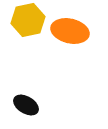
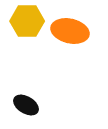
yellow hexagon: moved 1 px left, 1 px down; rotated 12 degrees clockwise
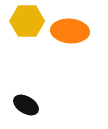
orange ellipse: rotated 9 degrees counterclockwise
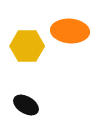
yellow hexagon: moved 25 px down
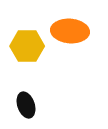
black ellipse: rotated 40 degrees clockwise
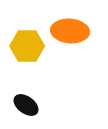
black ellipse: rotated 35 degrees counterclockwise
